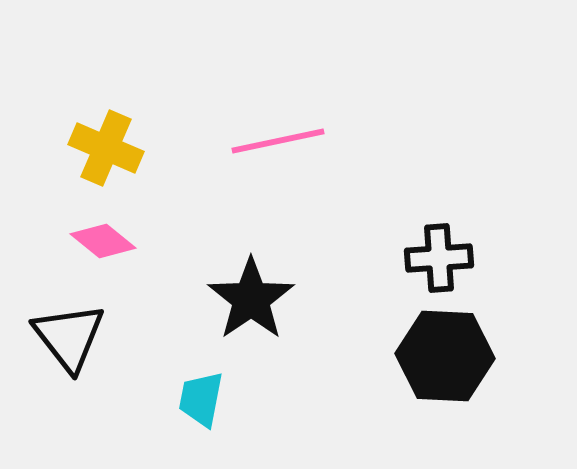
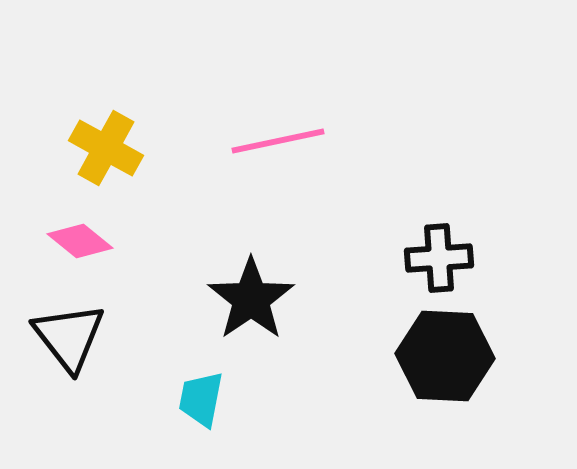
yellow cross: rotated 6 degrees clockwise
pink diamond: moved 23 px left
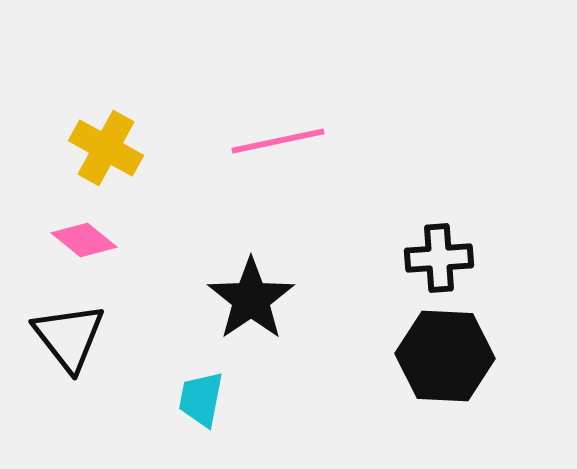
pink diamond: moved 4 px right, 1 px up
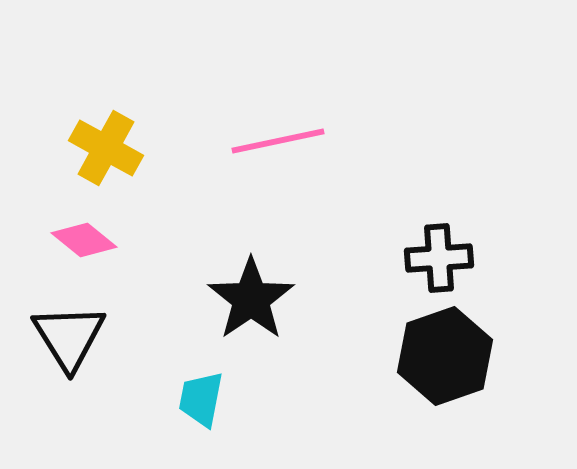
black triangle: rotated 6 degrees clockwise
black hexagon: rotated 22 degrees counterclockwise
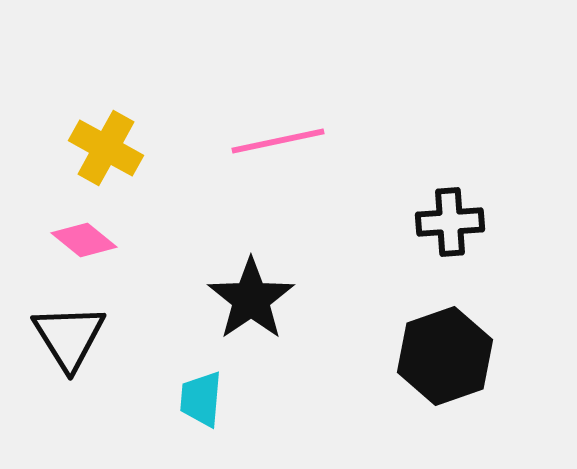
black cross: moved 11 px right, 36 px up
cyan trapezoid: rotated 6 degrees counterclockwise
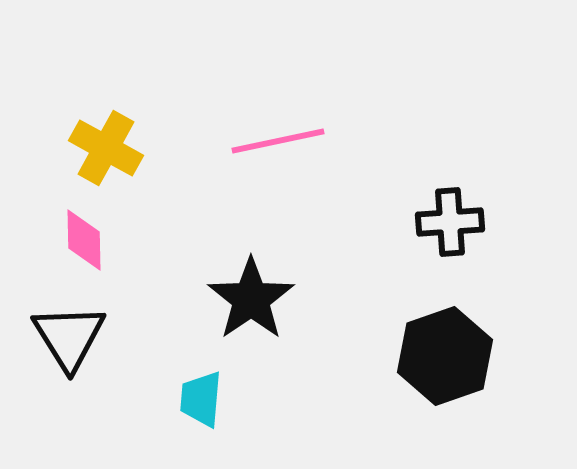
pink diamond: rotated 50 degrees clockwise
